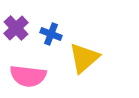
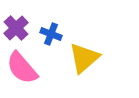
pink semicircle: moved 6 px left, 8 px up; rotated 42 degrees clockwise
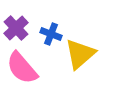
yellow triangle: moved 4 px left, 4 px up
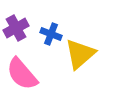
purple cross: rotated 15 degrees clockwise
pink semicircle: moved 6 px down
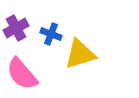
yellow triangle: rotated 24 degrees clockwise
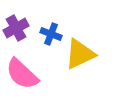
yellow triangle: rotated 8 degrees counterclockwise
pink semicircle: rotated 6 degrees counterclockwise
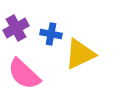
blue cross: rotated 10 degrees counterclockwise
pink semicircle: moved 2 px right
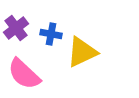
purple cross: rotated 10 degrees counterclockwise
yellow triangle: moved 2 px right, 2 px up
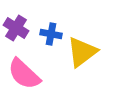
purple cross: rotated 20 degrees counterclockwise
yellow triangle: rotated 12 degrees counterclockwise
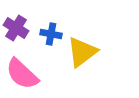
pink semicircle: moved 2 px left
